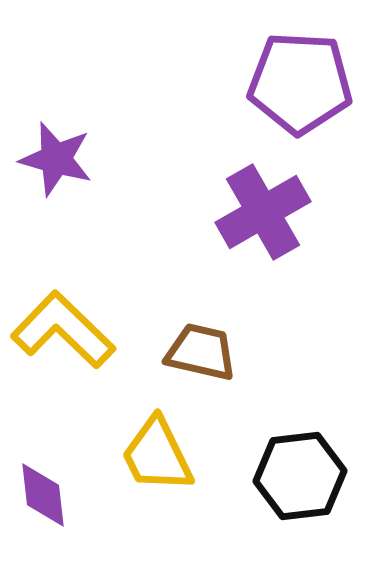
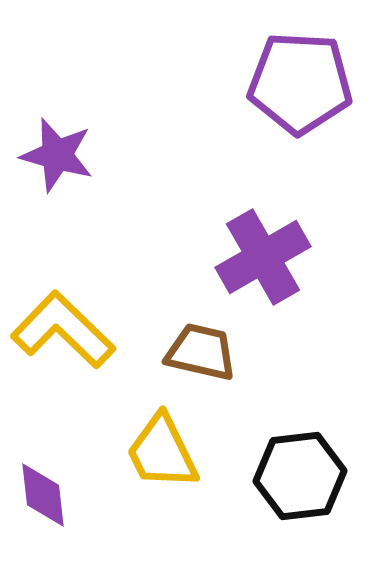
purple star: moved 1 px right, 4 px up
purple cross: moved 45 px down
yellow trapezoid: moved 5 px right, 3 px up
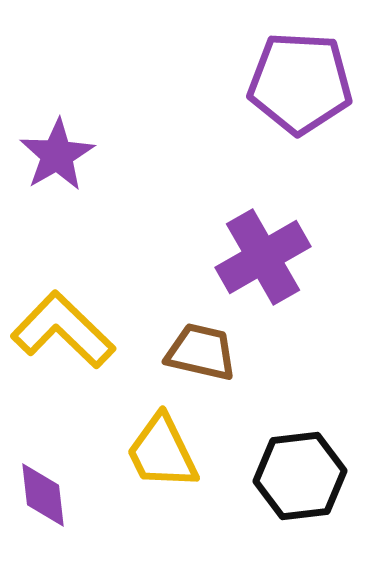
purple star: rotated 26 degrees clockwise
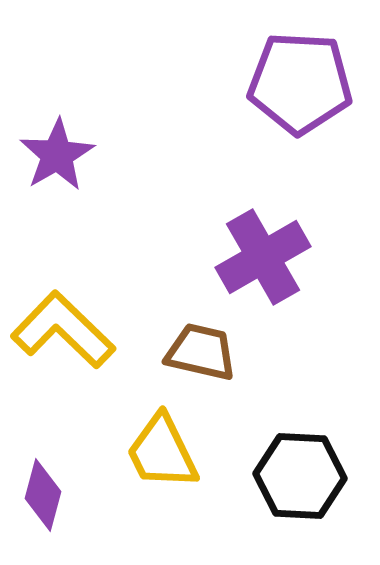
black hexagon: rotated 10 degrees clockwise
purple diamond: rotated 22 degrees clockwise
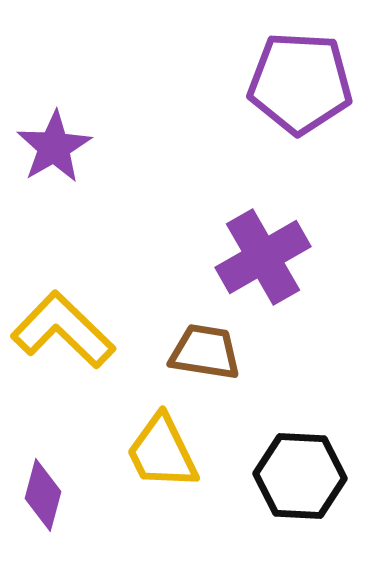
purple star: moved 3 px left, 8 px up
brown trapezoid: moved 4 px right; rotated 4 degrees counterclockwise
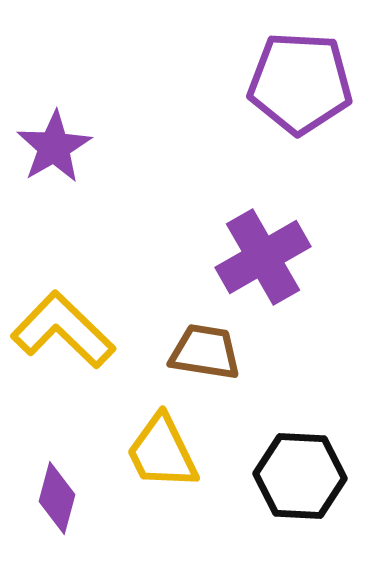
purple diamond: moved 14 px right, 3 px down
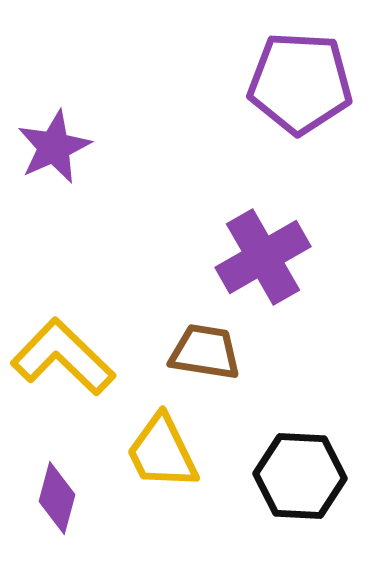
purple star: rotated 6 degrees clockwise
yellow L-shape: moved 27 px down
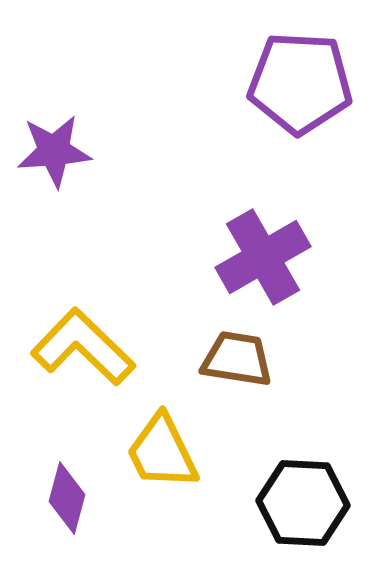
purple star: moved 4 px down; rotated 20 degrees clockwise
brown trapezoid: moved 32 px right, 7 px down
yellow L-shape: moved 20 px right, 10 px up
black hexagon: moved 3 px right, 27 px down
purple diamond: moved 10 px right
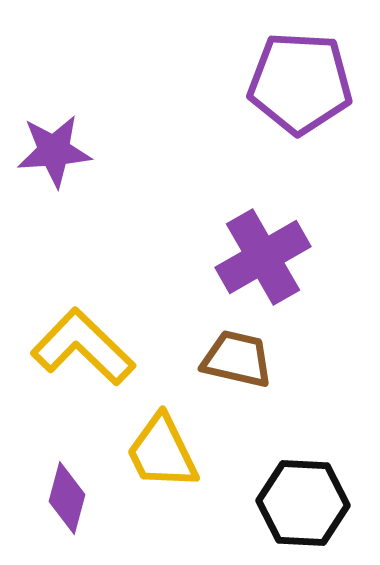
brown trapezoid: rotated 4 degrees clockwise
